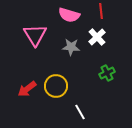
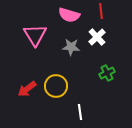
white line: rotated 21 degrees clockwise
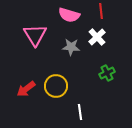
red arrow: moved 1 px left
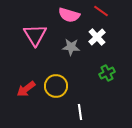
red line: rotated 49 degrees counterclockwise
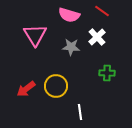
red line: moved 1 px right
green cross: rotated 28 degrees clockwise
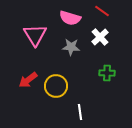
pink semicircle: moved 1 px right, 3 px down
white cross: moved 3 px right
red arrow: moved 2 px right, 9 px up
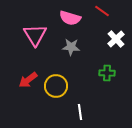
white cross: moved 16 px right, 2 px down
